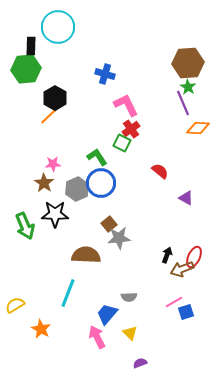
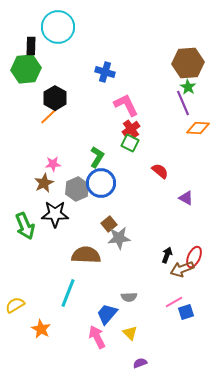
blue cross: moved 2 px up
green square: moved 8 px right
green L-shape: rotated 65 degrees clockwise
brown star: rotated 12 degrees clockwise
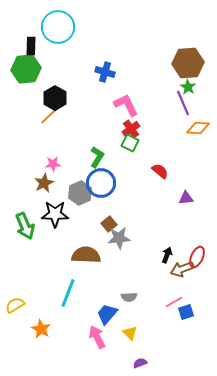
gray hexagon: moved 3 px right, 4 px down
purple triangle: rotated 35 degrees counterclockwise
red ellipse: moved 3 px right
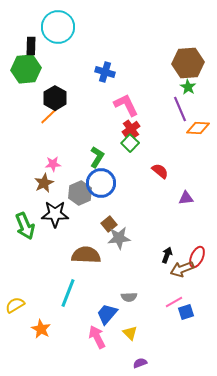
purple line: moved 3 px left, 6 px down
green square: rotated 18 degrees clockwise
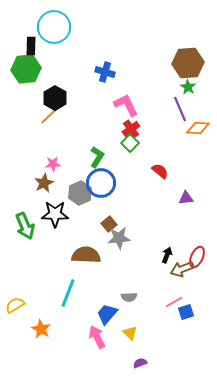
cyan circle: moved 4 px left
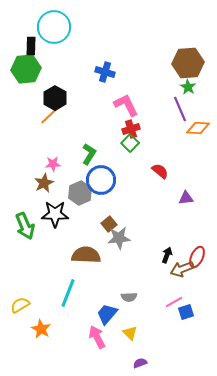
red cross: rotated 18 degrees clockwise
green L-shape: moved 8 px left, 3 px up
blue circle: moved 3 px up
yellow semicircle: moved 5 px right
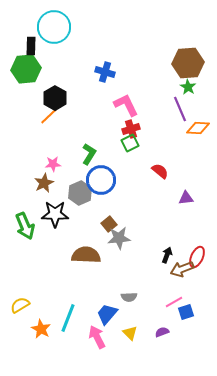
green square: rotated 18 degrees clockwise
cyan line: moved 25 px down
purple semicircle: moved 22 px right, 31 px up
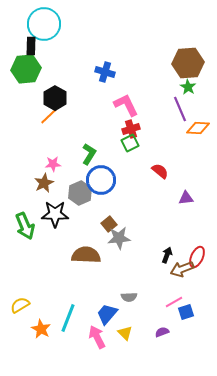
cyan circle: moved 10 px left, 3 px up
yellow triangle: moved 5 px left
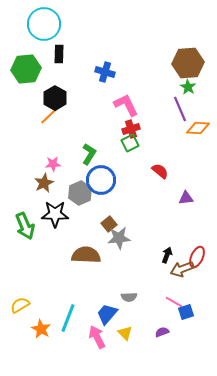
black rectangle: moved 28 px right, 8 px down
pink line: rotated 60 degrees clockwise
